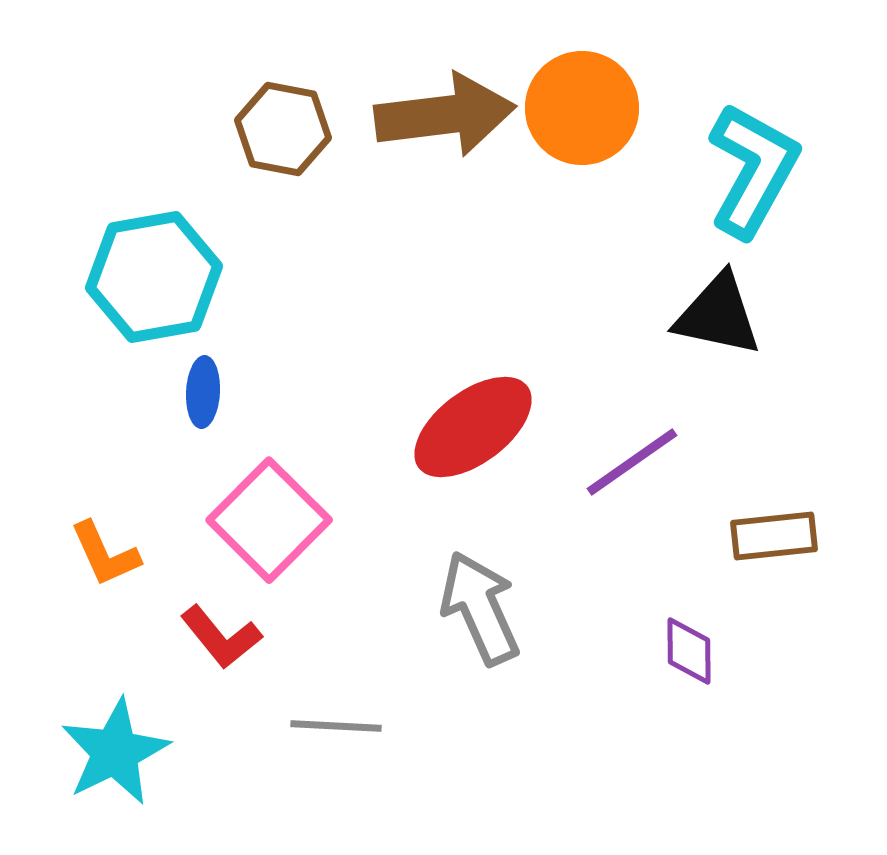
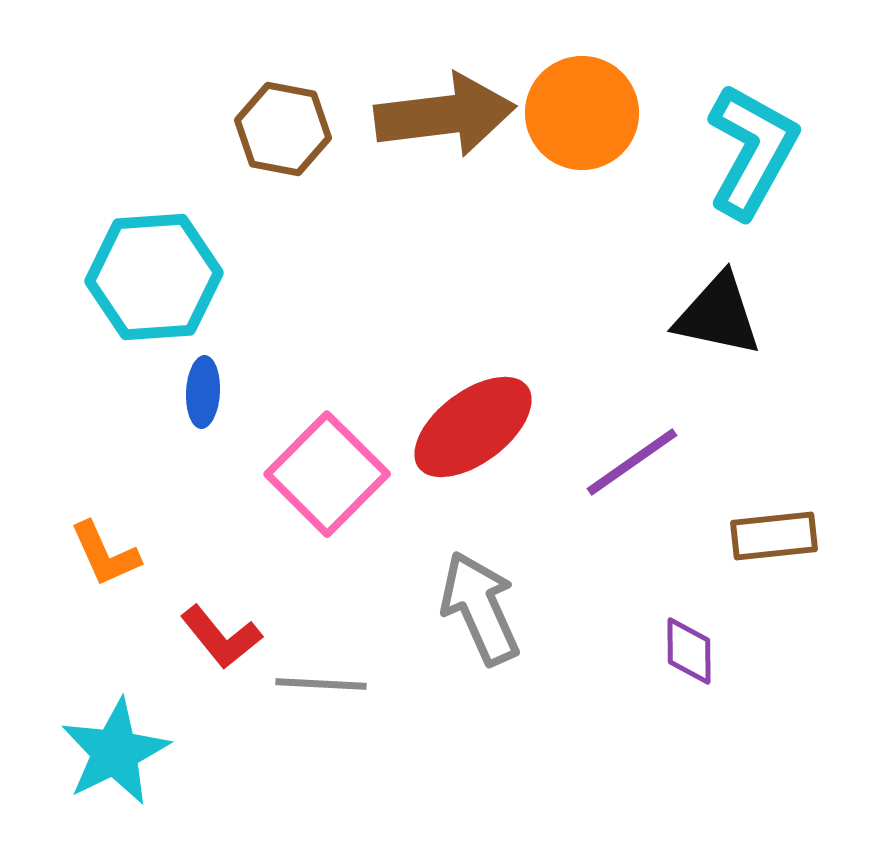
orange circle: moved 5 px down
cyan L-shape: moved 1 px left, 19 px up
cyan hexagon: rotated 6 degrees clockwise
pink square: moved 58 px right, 46 px up
gray line: moved 15 px left, 42 px up
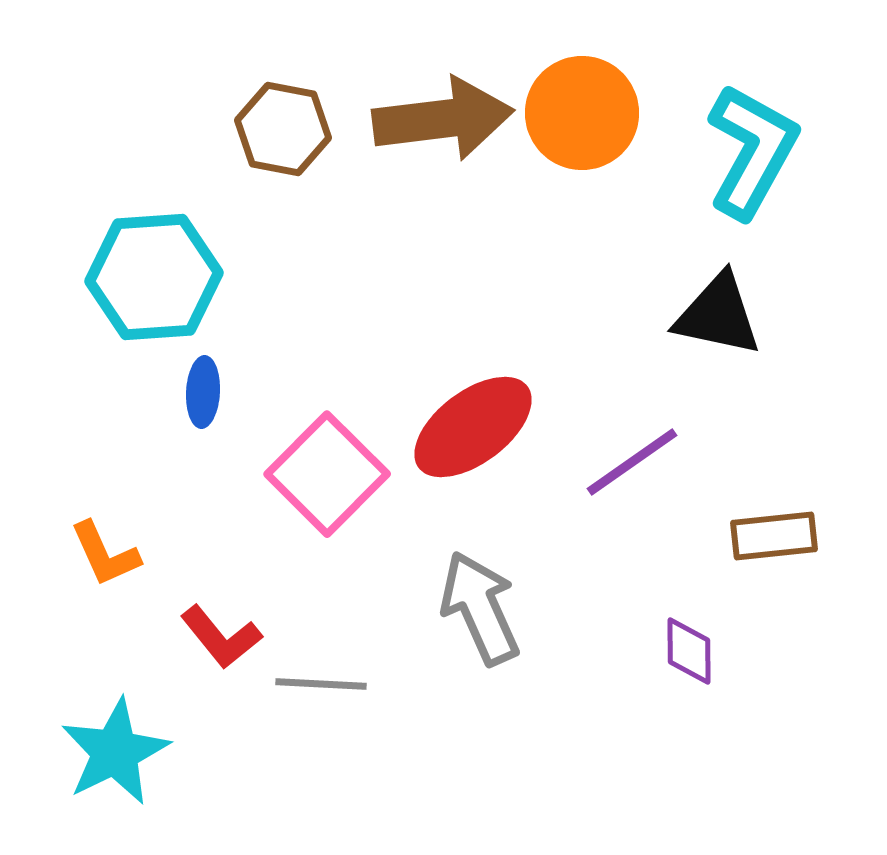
brown arrow: moved 2 px left, 4 px down
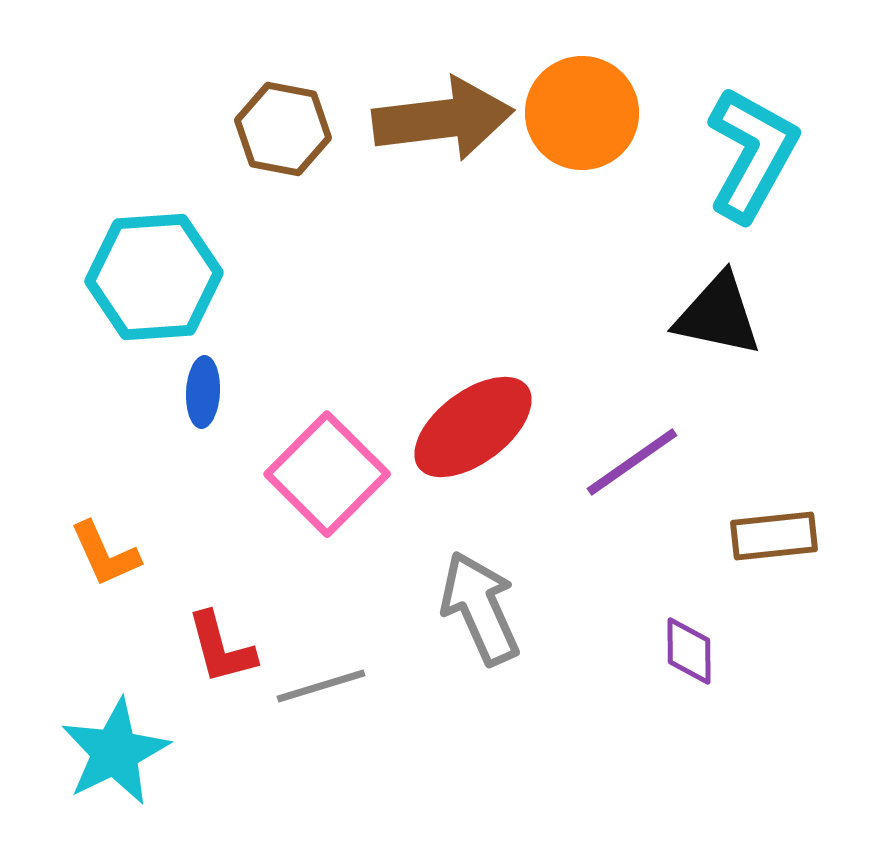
cyan L-shape: moved 3 px down
red L-shape: moved 11 px down; rotated 24 degrees clockwise
gray line: moved 2 px down; rotated 20 degrees counterclockwise
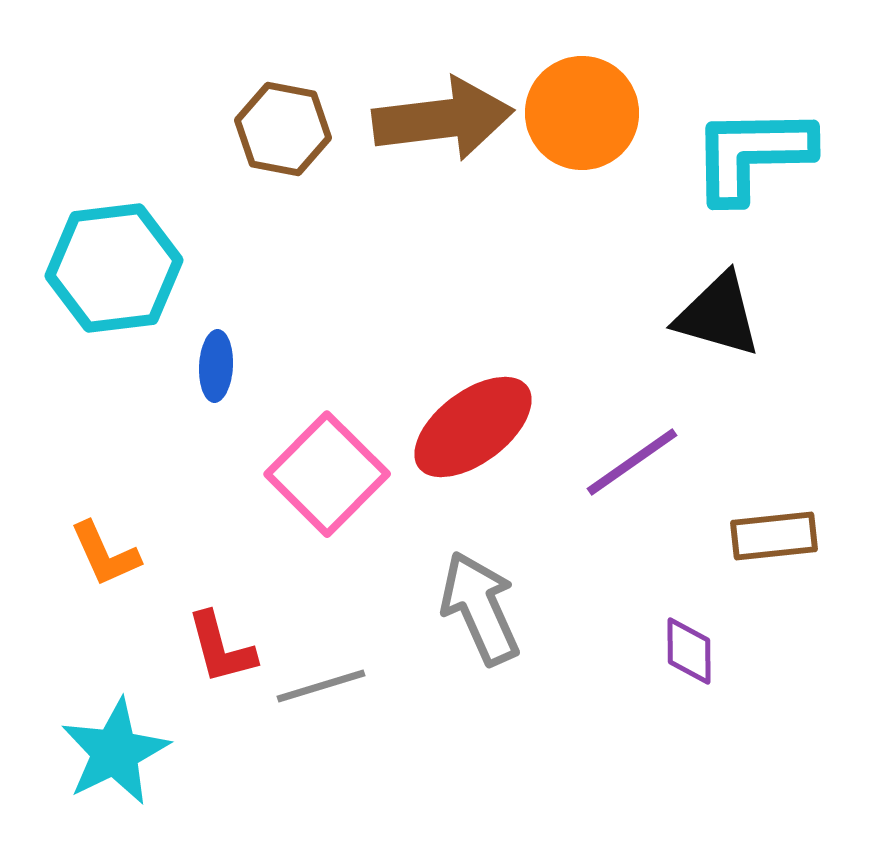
cyan L-shape: rotated 120 degrees counterclockwise
cyan hexagon: moved 40 px left, 9 px up; rotated 3 degrees counterclockwise
black triangle: rotated 4 degrees clockwise
blue ellipse: moved 13 px right, 26 px up
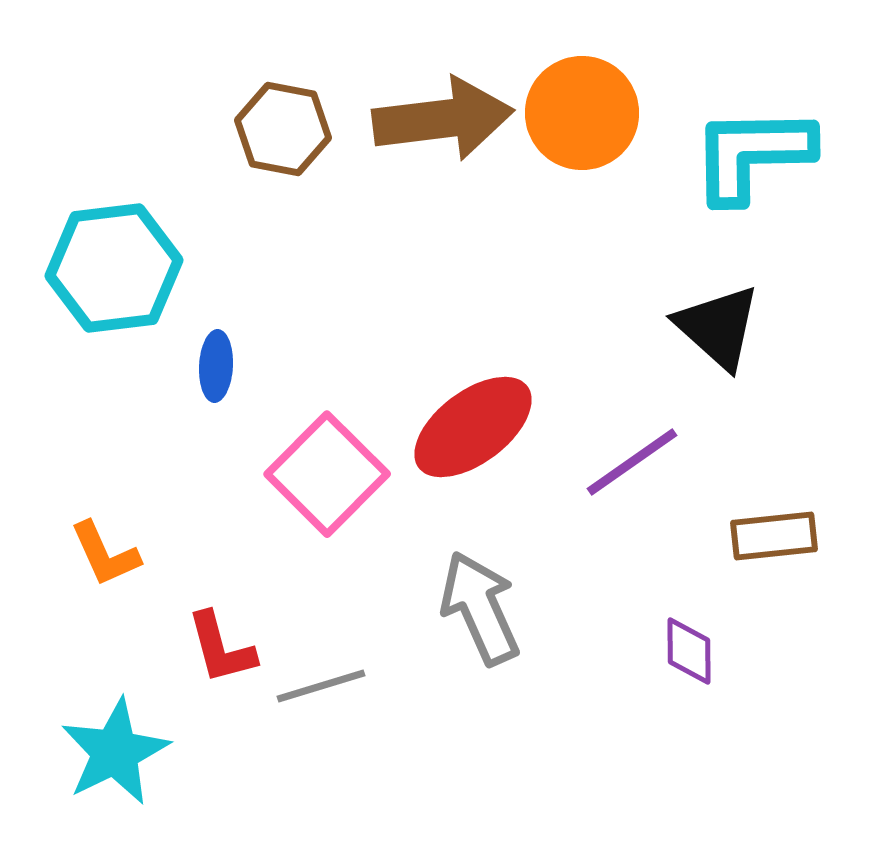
black triangle: moved 12 px down; rotated 26 degrees clockwise
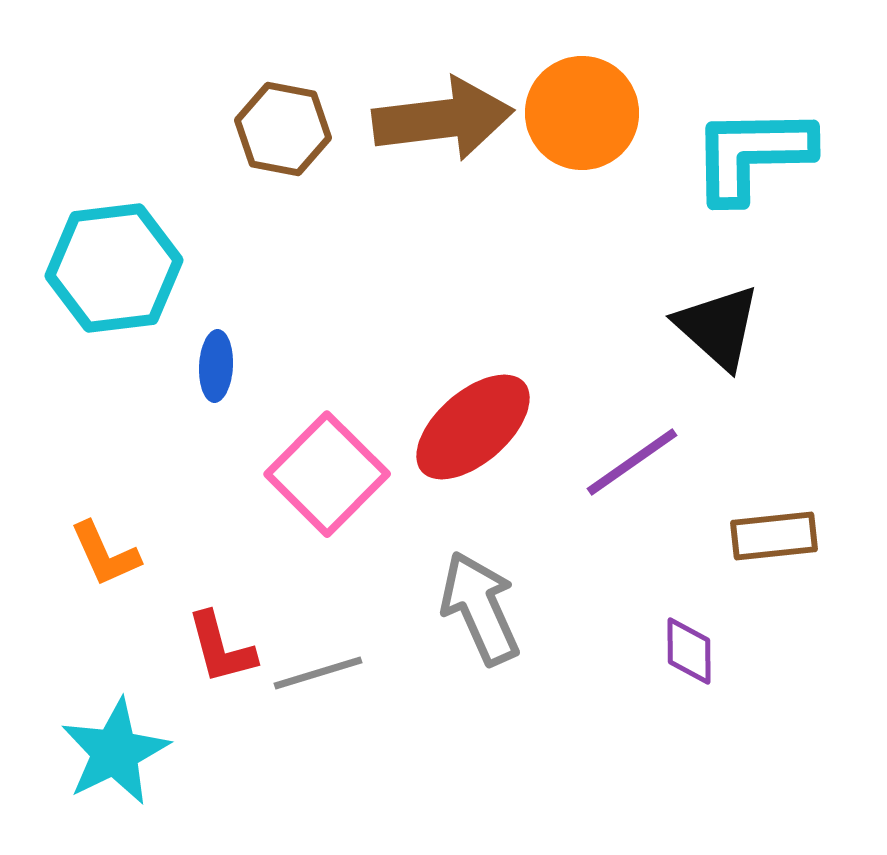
red ellipse: rotated 4 degrees counterclockwise
gray line: moved 3 px left, 13 px up
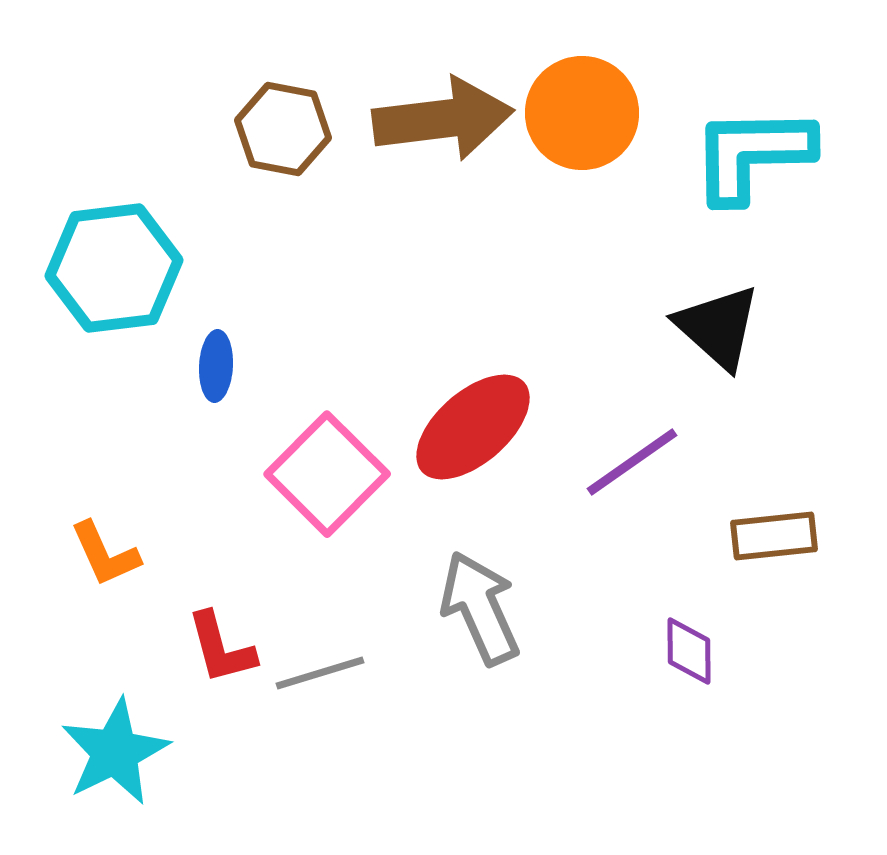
gray line: moved 2 px right
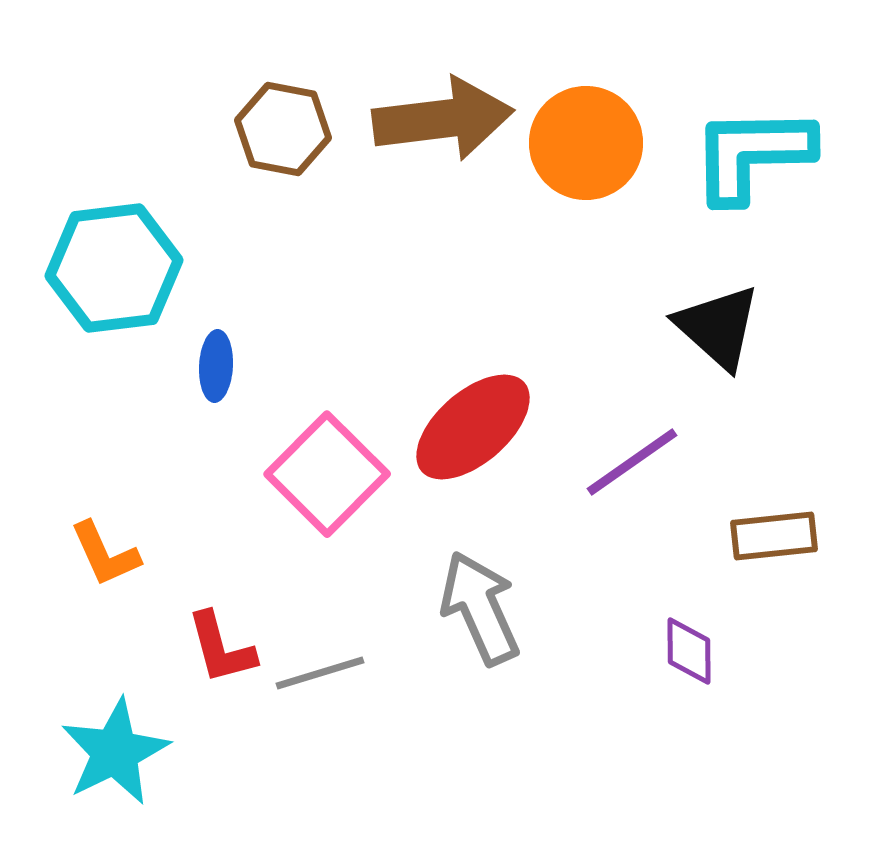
orange circle: moved 4 px right, 30 px down
